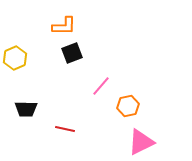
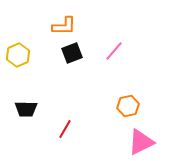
yellow hexagon: moved 3 px right, 3 px up
pink line: moved 13 px right, 35 px up
red line: rotated 72 degrees counterclockwise
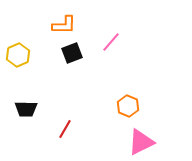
orange L-shape: moved 1 px up
pink line: moved 3 px left, 9 px up
orange hexagon: rotated 25 degrees counterclockwise
